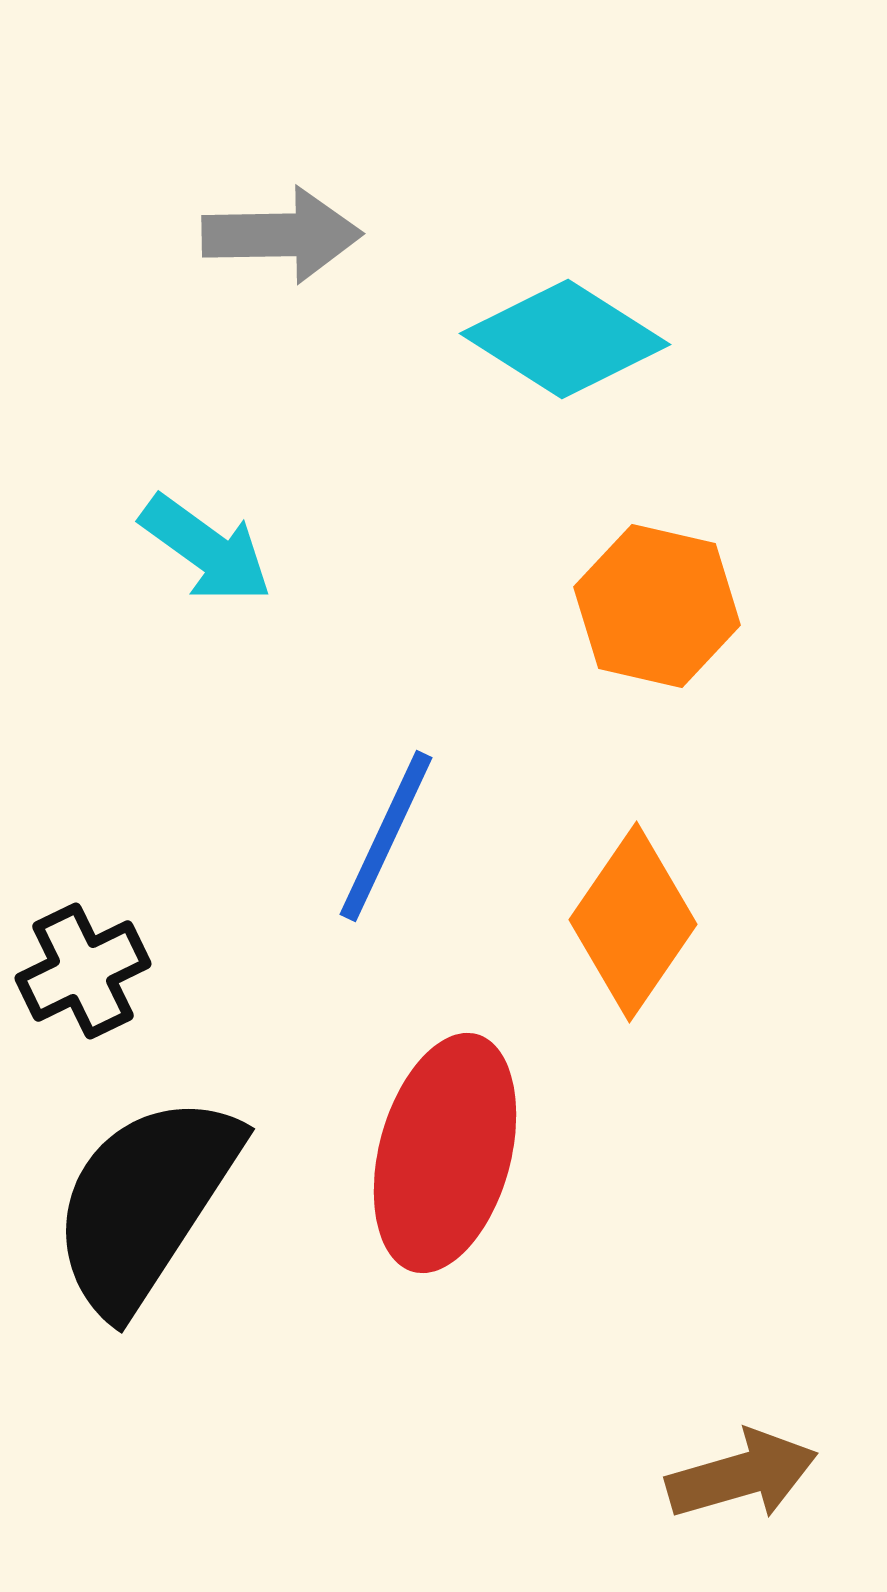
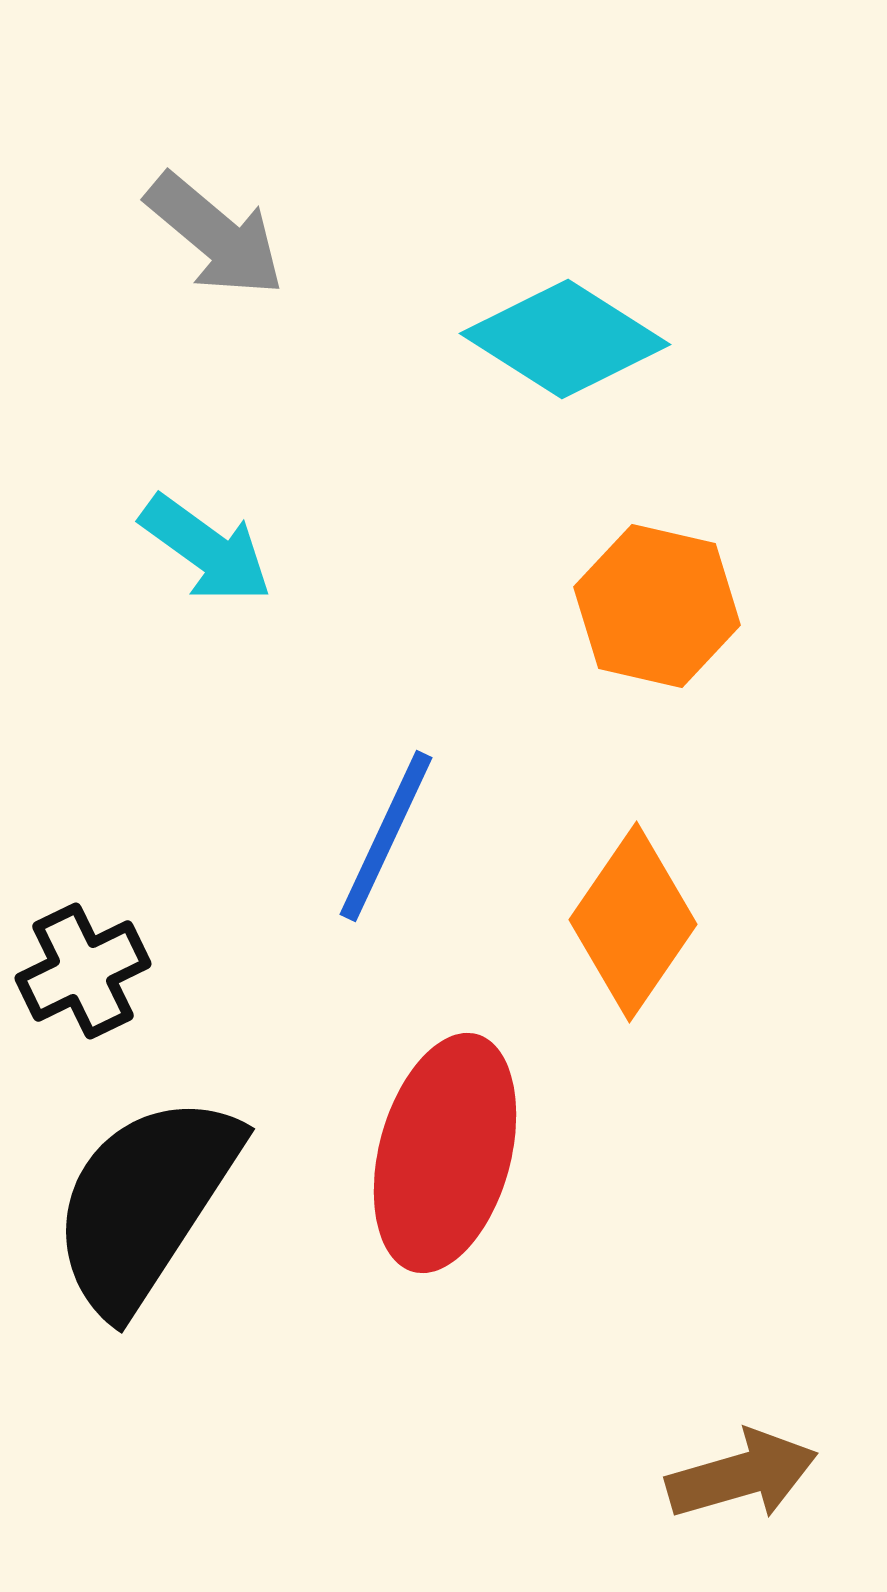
gray arrow: moved 67 px left; rotated 41 degrees clockwise
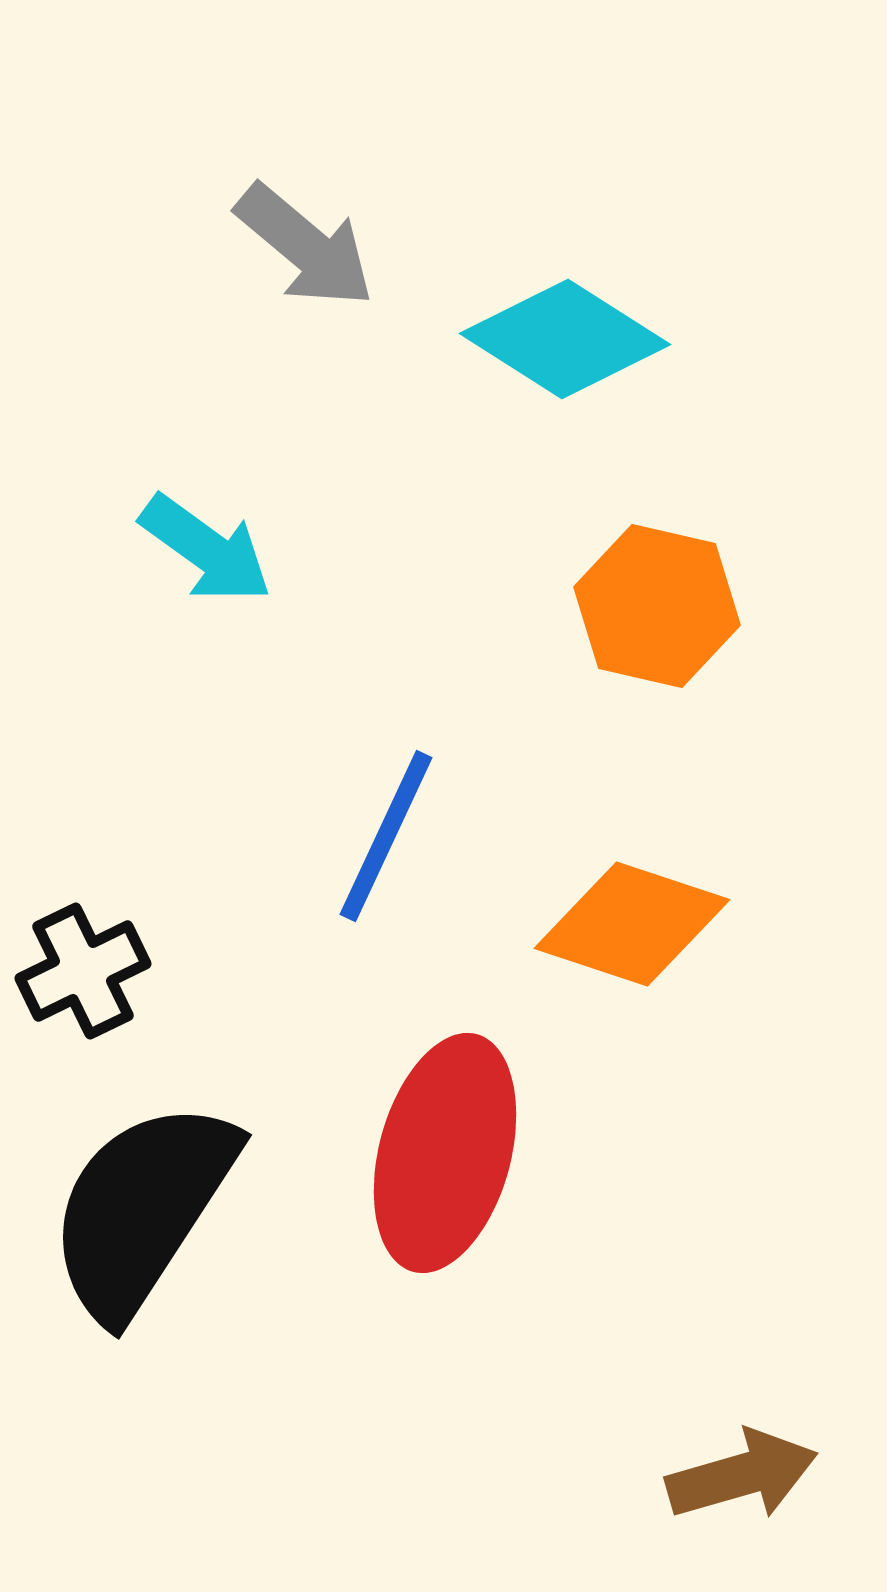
gray arrow: moved 90 px right, 11 px down
orange diamond: moved 1 px left, 2 px down; rotated 74 degrees clockwise
black semicircle: moved 3 px left, 6 px down
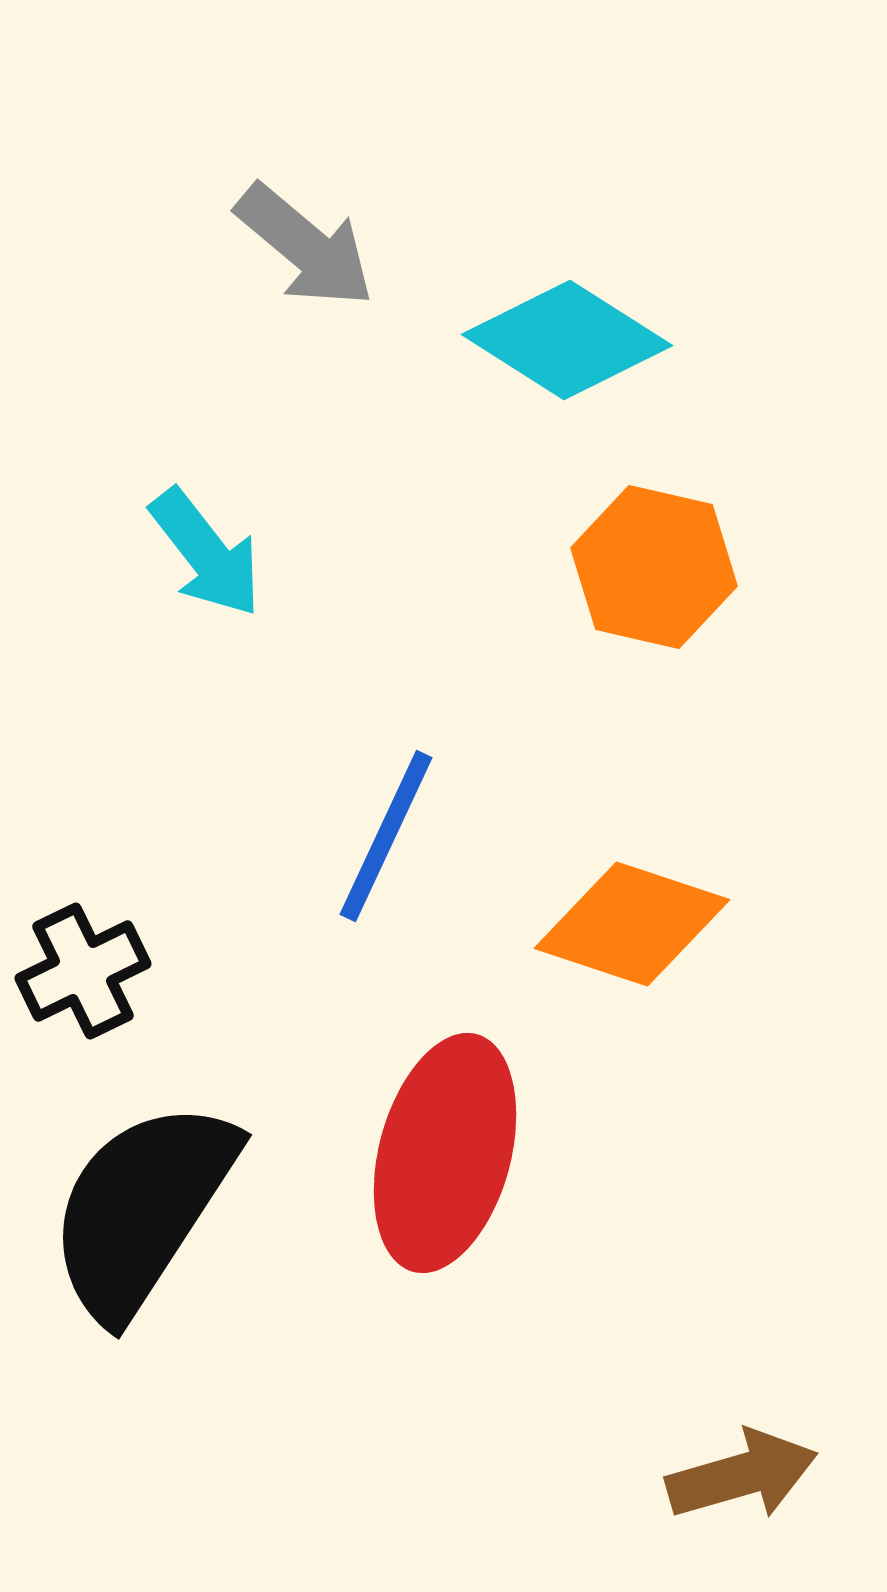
cyan diamond: moved 2 px right, 1 px down
cyan arrow: moved 4 px down; rotated 16 degrees clockwise
orange hexagon: moved 3 px left, 39 px up
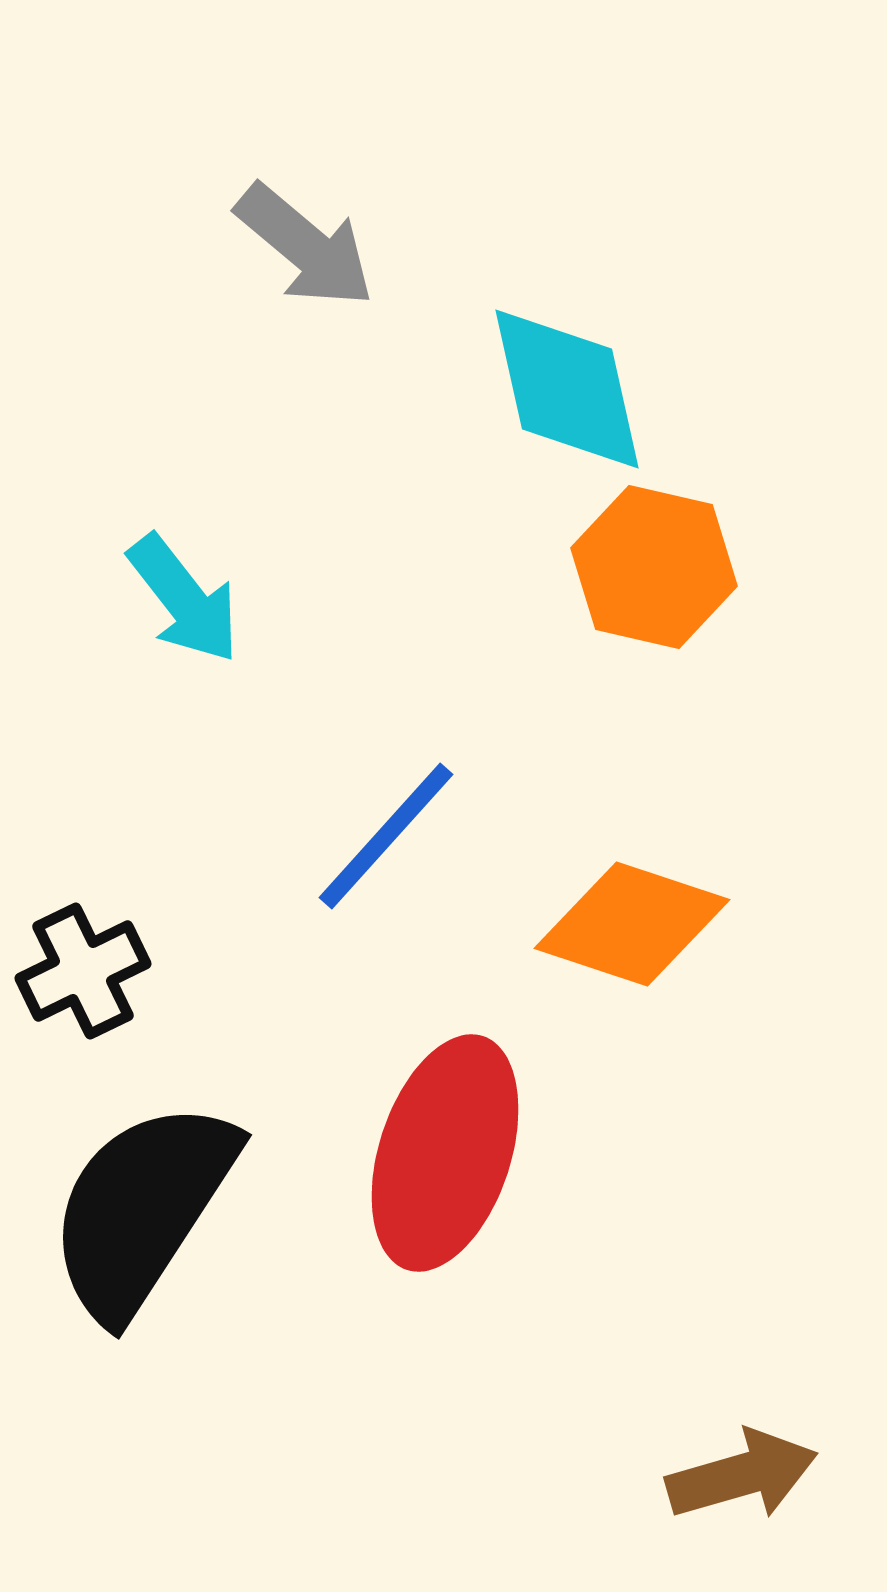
cyan diamond: moved 49 px down; rotated 45 degrees clockwise
cyan arrow: moved 22 px left, 46 px down
blue line: rotated 17 degrees clockwise
red ellipse: rotated 3 degrees clockwise
